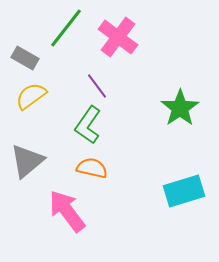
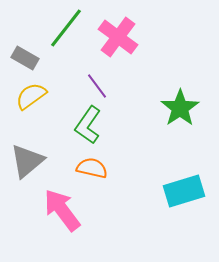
pink arrow: moved 5 px left, 1 px up
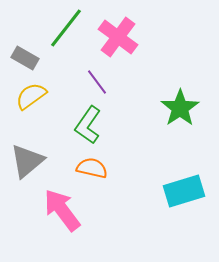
purple line: moved 4 px up
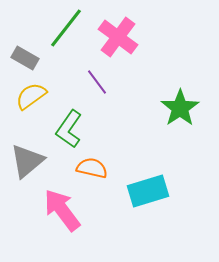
green L-shape: moved 19 px left, 4 px down
cyan rectangle: moved 36 px left
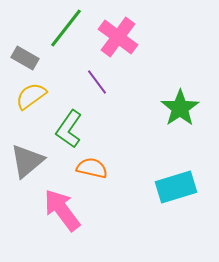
cyan rectangle: moved 28 px right, 4 px up
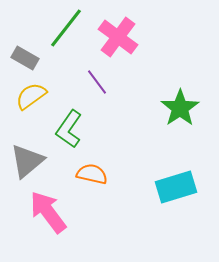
orange semicircle: moved 6 px down
pink arrow: moved 14 px left, 2 px down
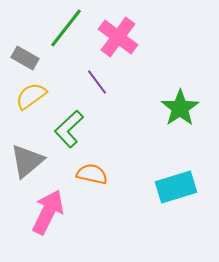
green L-shape: rotated 12 degrees clockwise
pink arrow: rotated 63 degrees clockwise
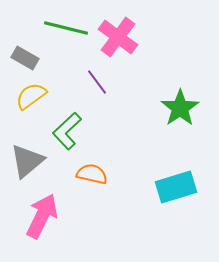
green line: rotated 66 degrees clockwise
green L-shape: moved 2 px left, 2 px down
pink arrow: moved 6 px left, 4 px down
